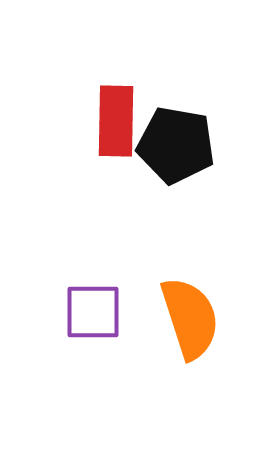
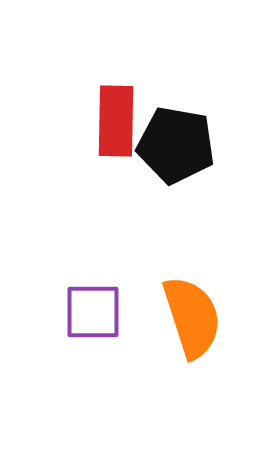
orange semicircle: moved 2 px right, 1 px up
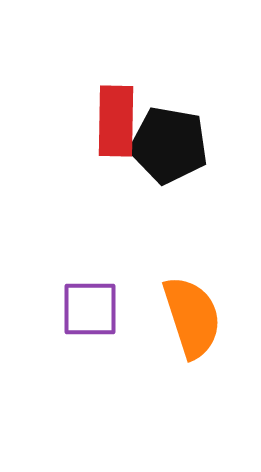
black pentagon: moved 7 px left
purple square: moved 3 px left, 3 px up
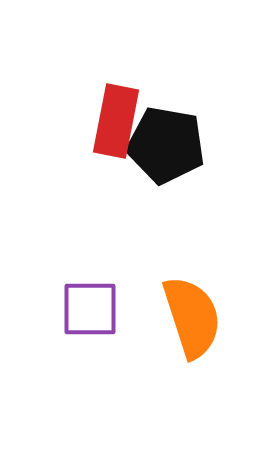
red rectangle: rotated 10 degrees clockwise
black pentagon: moved 3 px left
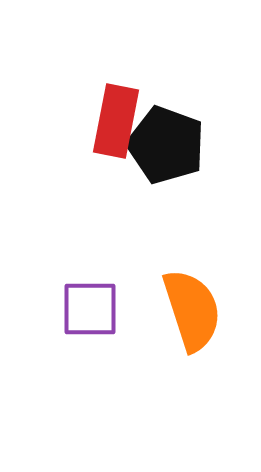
black pentagon: rotated 10 degrees clockwise
orange semicircle: moved 7 px up
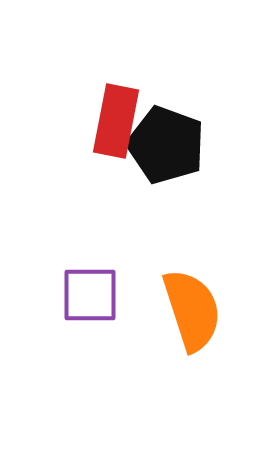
purple square: moved 14 px up
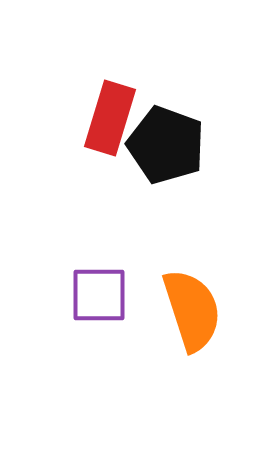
red rectangle: moved 6 px left, 3 px up; rotated 6 degrees clockwise
purple square: moved 9 px right
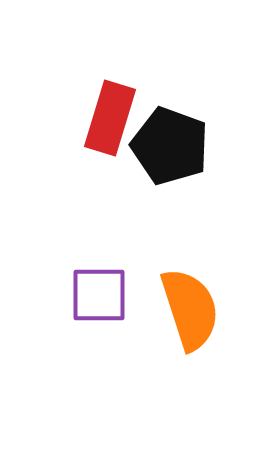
black pentagon: moved 4 px right, 1 px down
orange semicircle: moved 2 px left, 1 px up
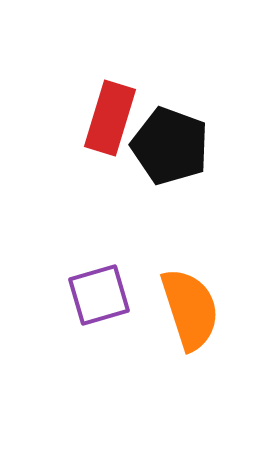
purple square: rotated 16 degrees counterclockwise
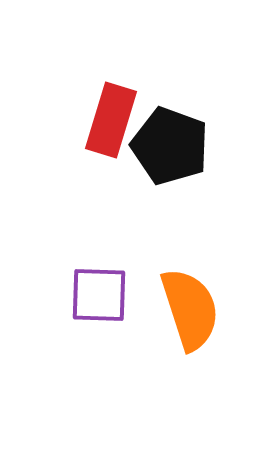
red rectangle: moved 1 px right, 2 px down
purple square: rotated 18 degrees clockwise
